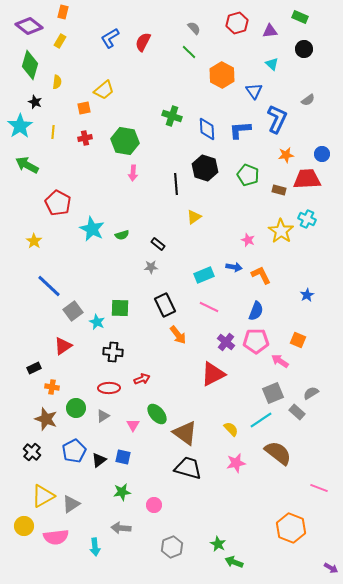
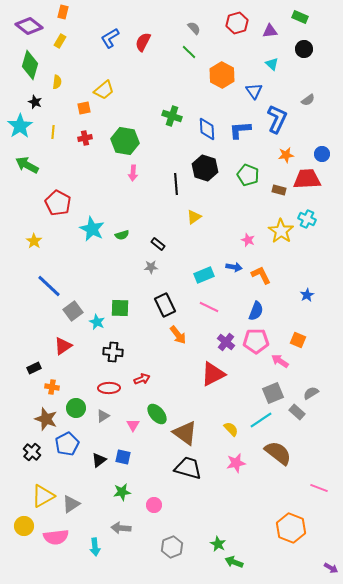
blue pentagon at (74, 451): moved 7 px left, 7 px up
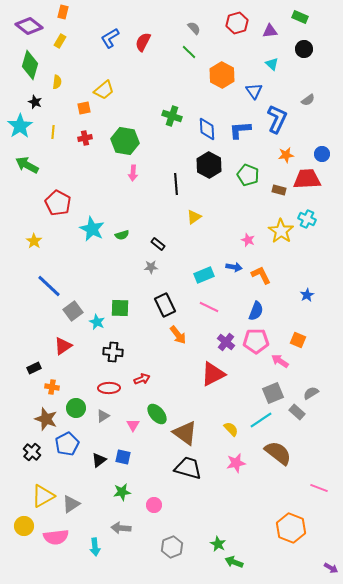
black hexagon at (205, 168): moved 4 px right, 3 px up; rotated 10 degrees clockwise
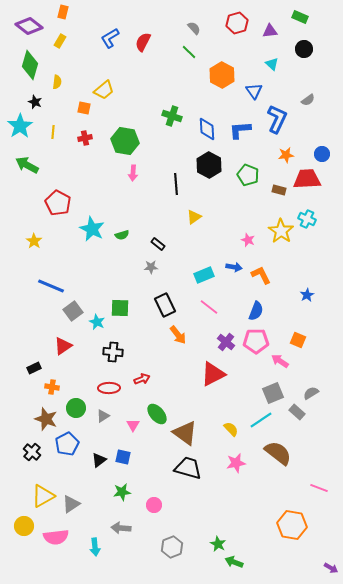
orange square at (84, 108): rotated 24 degrees clockwise
blue line at (49, 286): moved 2 px right; rotated 20 degrees counterclockwise
pink line at (209, 307): rotated 12 degrees clockwise
orange hexagon at (291, 528): moved 1 px right, 3 px up; rotated 12 degrees counterclockwise
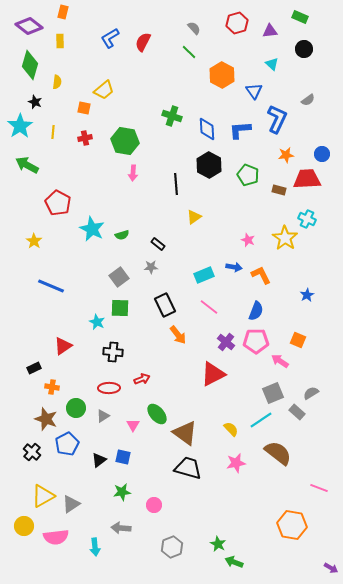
yellow rectangle at (60, 41): rotated 32 degrees counterclockwise
yellow star at (281, 231): moved 4 px right, 7 px down
gray square at (73, 311): moved 46 px right, 34 px up
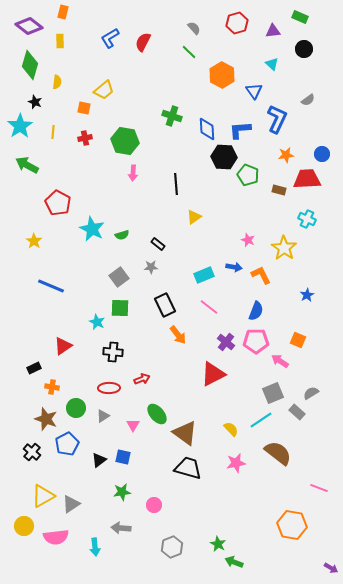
purple triangle at (270, 31): moved 3 px right
black hexagon at (209, 165): moved 15 px right, 8 px up; rotated 25 degrees counterclockwise
yellow star at (285, 238): moved 1 px left, 10 px down
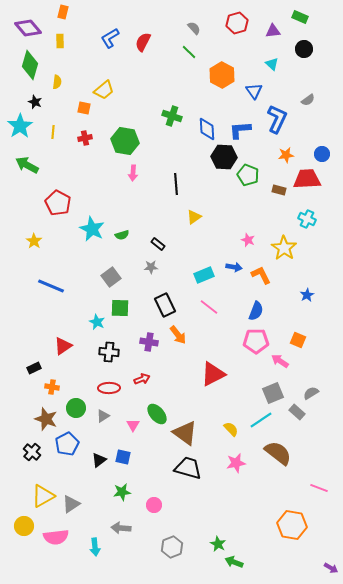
purple diamond at (29, 26): moved 1 px left, 2 px down; rotated 12 degrees clockwise
gray square at (119, 277): moved 8 px left
purple cross at (226, 342): moved 77 px left; rotated 30 degrees counterclockwise
black cross at (113, 352): moved 4 px left
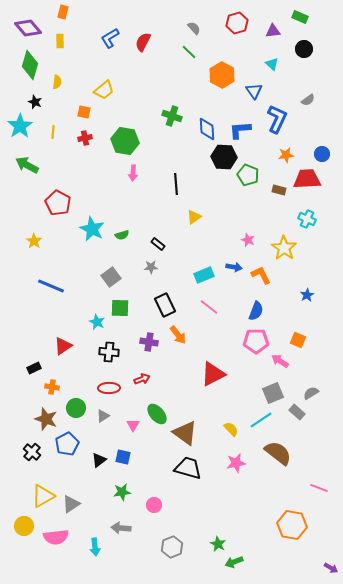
orange square at (84, 108): moved 4 px down
green arrow at (234, 562): rotated 42 degrees counterclockwise
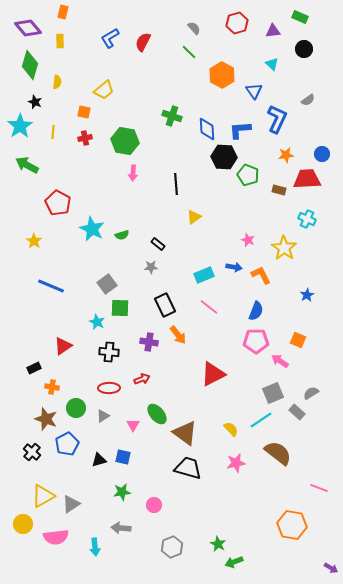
gray square at (111, 277): moved 4 px left, 7 px down
black triangle at (99, 460): rotated 21 degrees clockwise
yellow circle at (24, 526): moved 1 px left, 2 px up
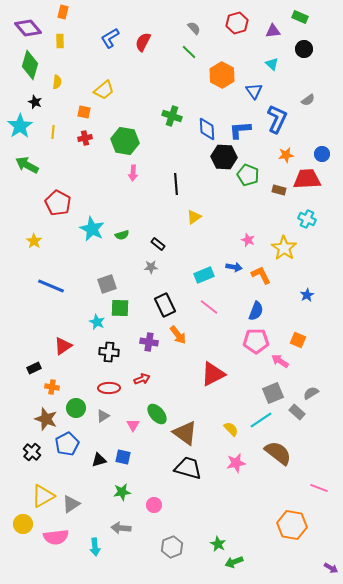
gray square at (107, 284): rotated 18 degrees clockwise
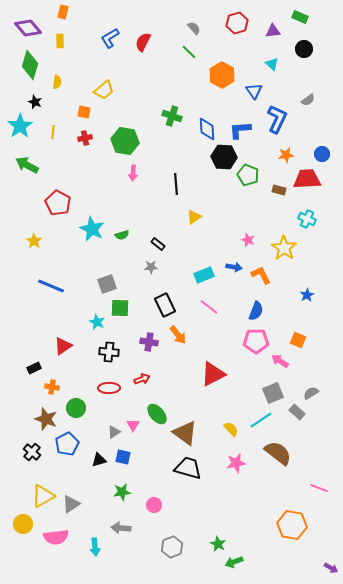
gray triangle at (103, 416): moved 11 px right, 16 px down
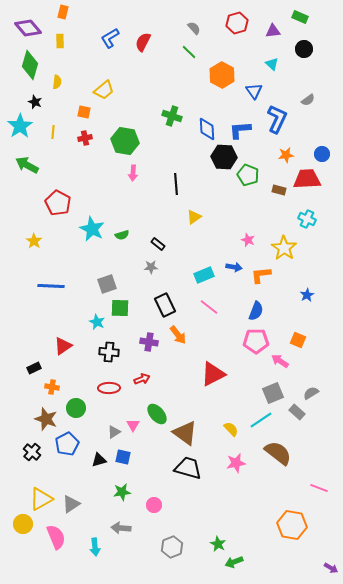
orange L-shape at (261, 275): rotated 70 degrees counterclockwise
blue line at (51, 286): rotated 20 degrees counterclockwise
yellow triangle at (43, 496): moved 2 px left, 3 px down
pink semicircle at (56, 537): rotated 105 degrees counterclockwise
